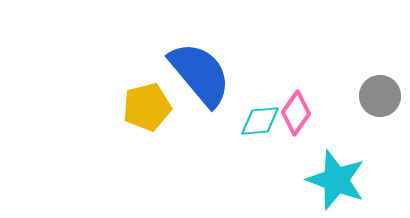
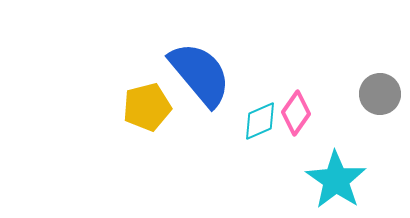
gray circle: moved 2 px up
cyan diamond: rotated 18 degrees counterclockwise
cyan star: rotated 14 degrees clockwise
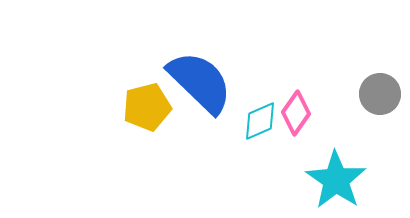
blue semicircle: moved 8 px down; rotated 6 degrees counterclockwise
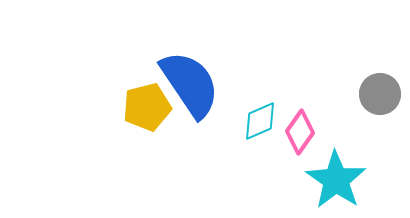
blue semicircle: moved 10 px left, 2 px down; rotated 12 degrees clockwise
pink diamond: moved 4 px right, 19 px down
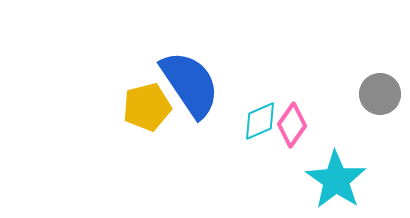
pink diamond: moved 8 px left, 7 px up
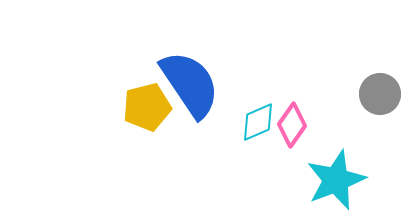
cyan diamond: moved 2 px left, 1 px down
cyan star: rotated 16 degrees clockwise
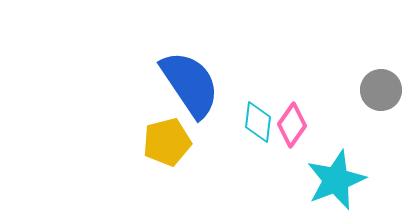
gray circle: moved 1 px right, 4 px up
yellow pentagon: moved 20 px right, 35 px down
cyan diamond: rotated 60 degrees counterclockwise
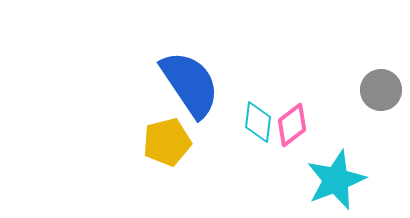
pink diamond: rotated 18 degrees clockwise
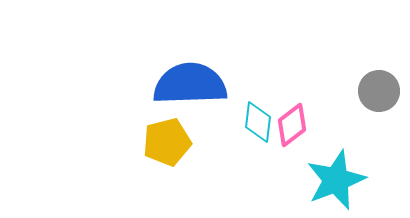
blue semicircle: rotated 58 degrees counterclockwise
gray circle: moved 2 px left, 1 px down
